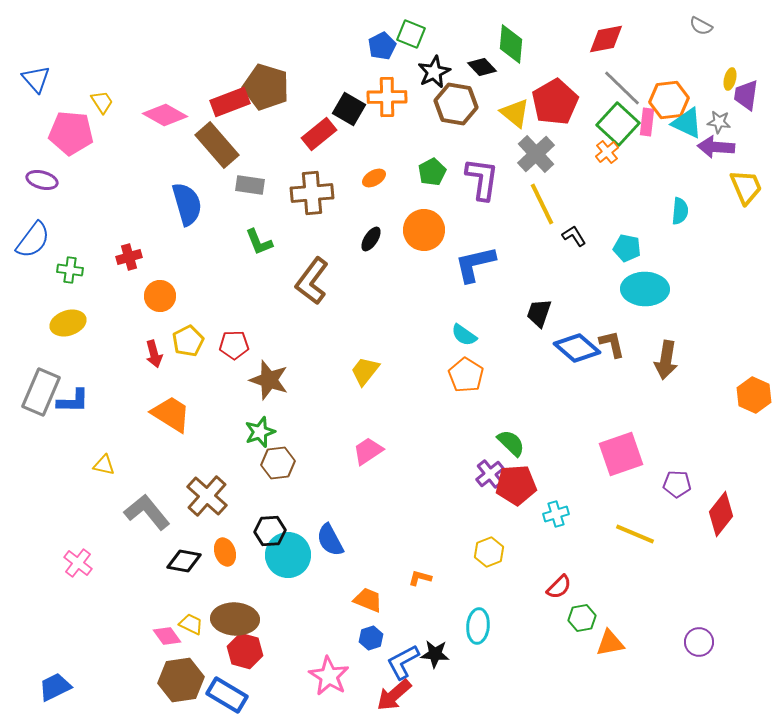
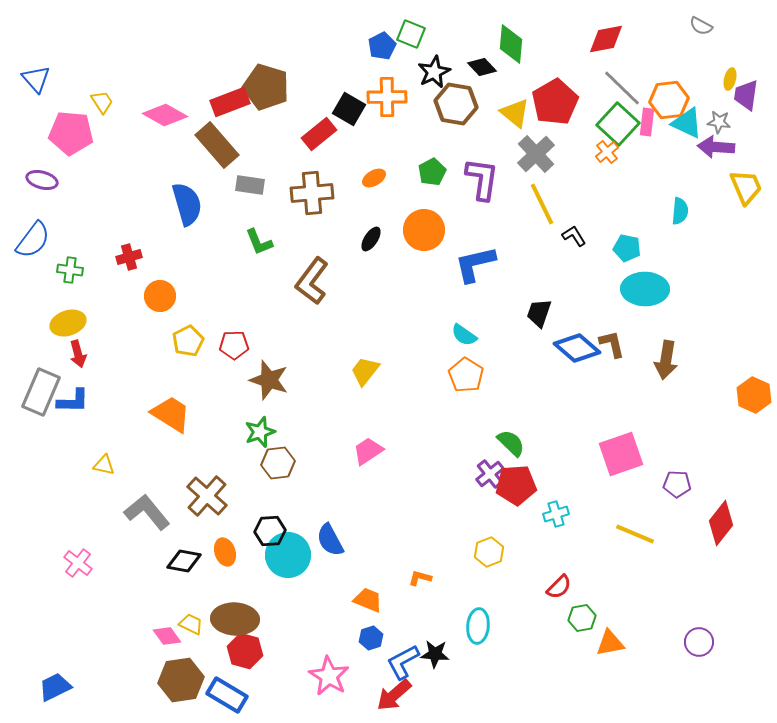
red arrow at (154, 354): moved 76 px left
red diamond at (721, 514): moved 9 px down
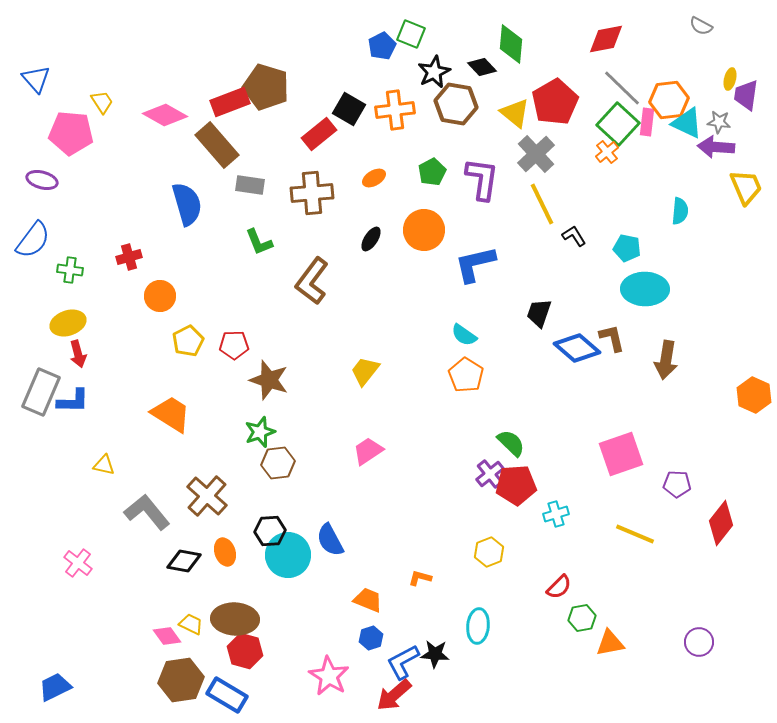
orange cross at (387, 97): moved 8 px right, 13 px down; rotated 6 degrees counterclockwise
brown L-shape at (612, 344): moved 6 px up
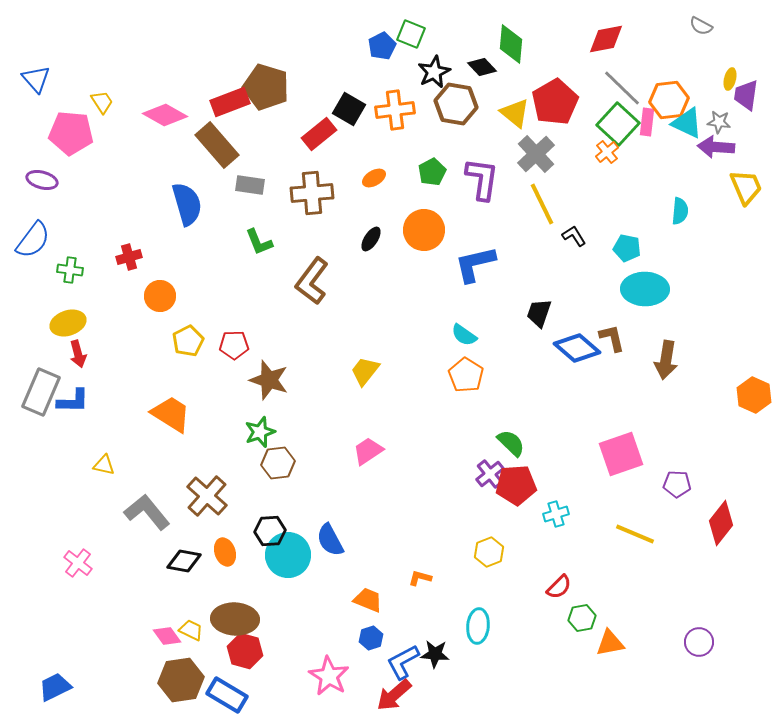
yellow trapezoid at (191, 624): moved 6 px down
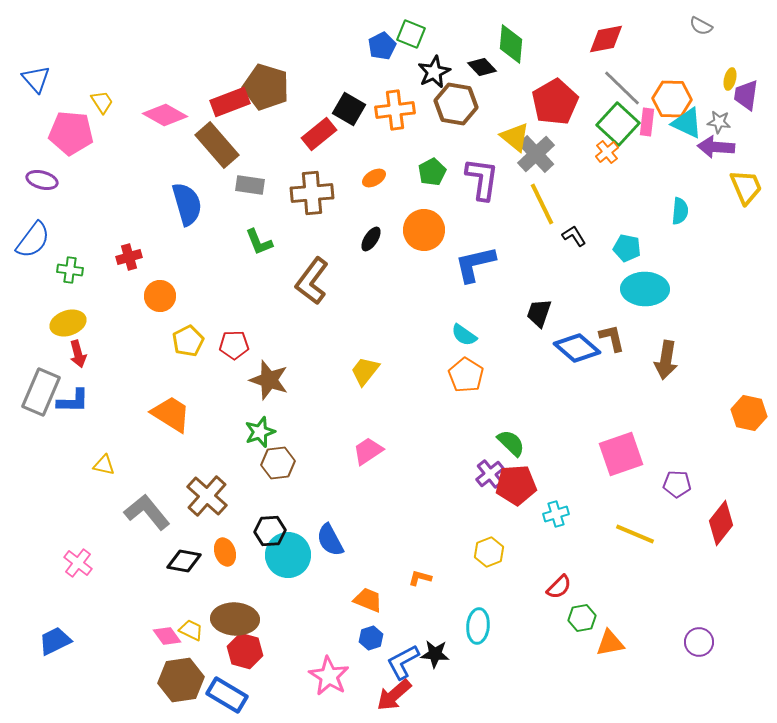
orange hexagon at (669, 100): moved 3 px right, 1 px up; rotated 9 degrees clockwise
yellow triangle at (515, 113): moved 24 px down
orange hexagon at (754, 395): moved 5 px left, 18 px down; rotated 12 degrees counterclockwise
blue trapezoid at (55, 687): moved 46 px up
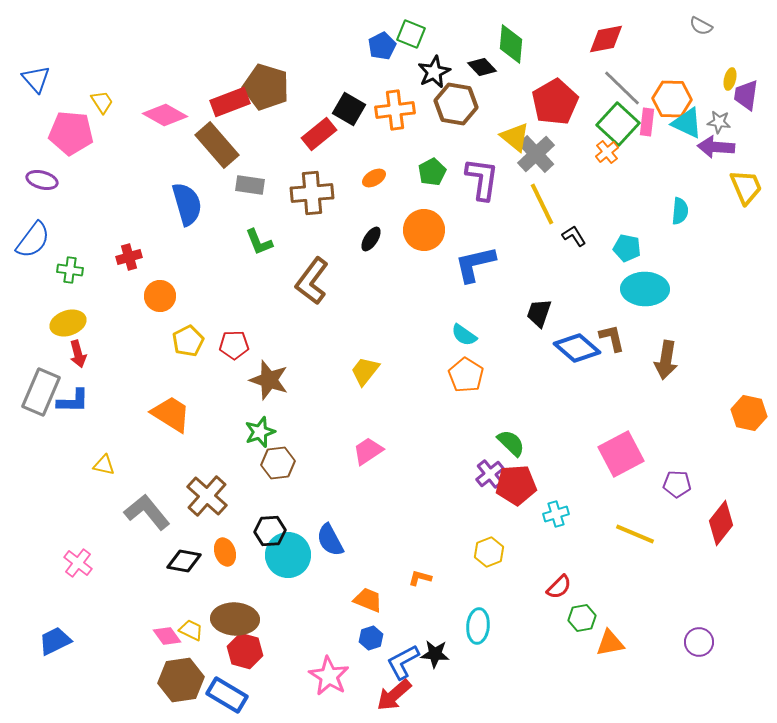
pink square at (621, 454): rotated 9 degrees counterclockwise
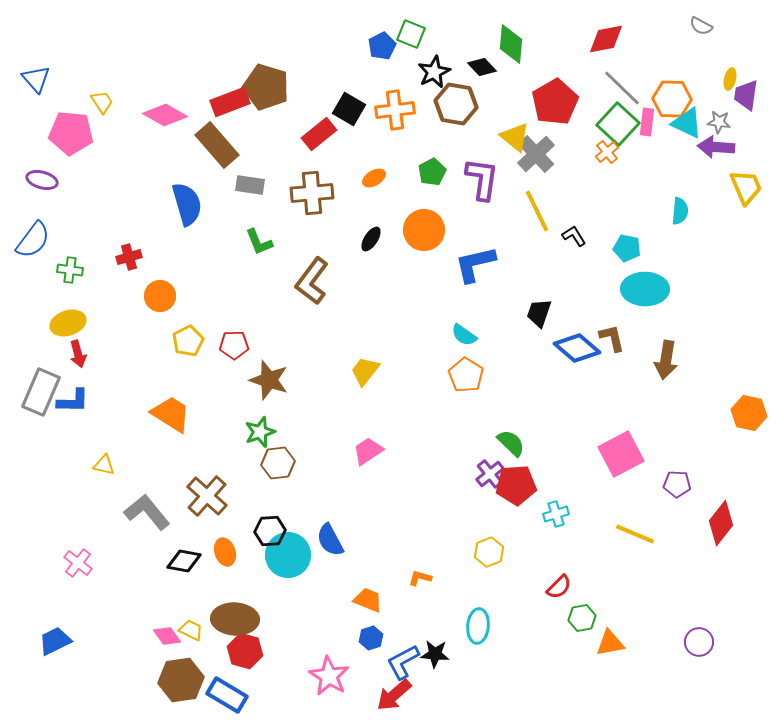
yellow line at (542, 204): moved 5 px left, 7 px down
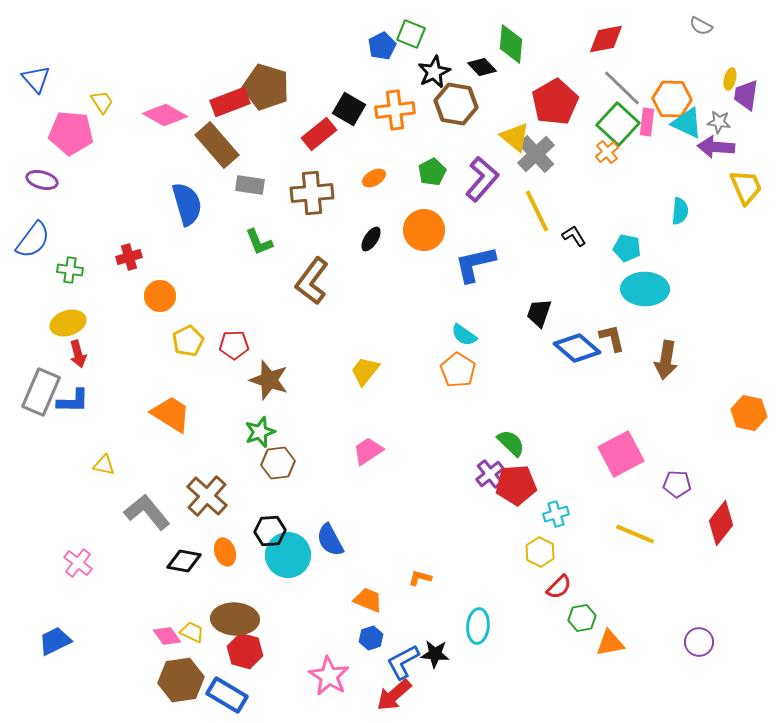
purple L-shape at (482, 179): rotated 33 degrees clockwise
orange pentagon at (466, 375): moved 8 px left, 5 px up
yellow hexagon at (489, 552): moved 51 px right; rotated 12 degrees counterclockwise
yellow trapezoid at (191, 630): moved 1 px right, 2 px down
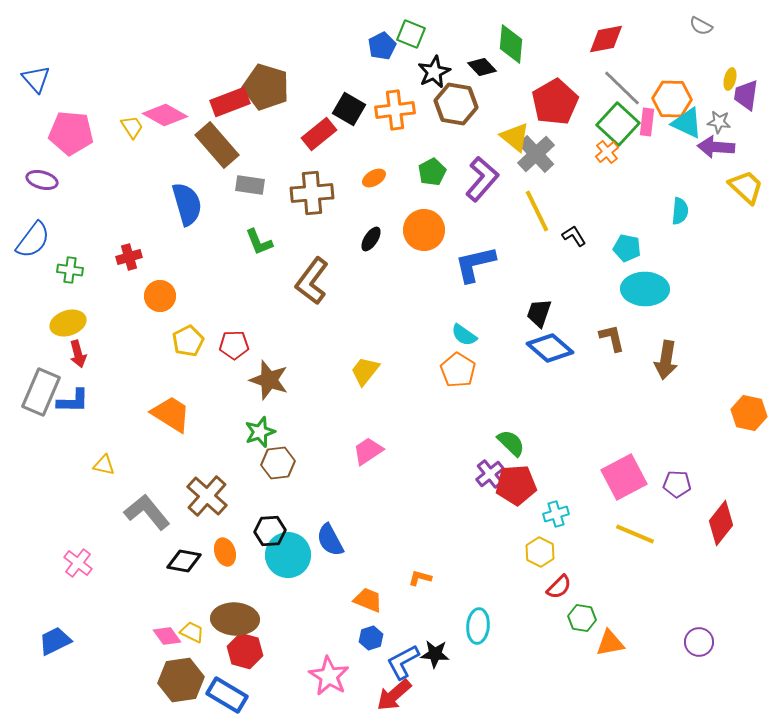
yellow trapezoid at (102, 102): moved 30 px right, 25 px down
yellow trapezoid at (746, 187): rotated 24 degrees counterclockwise
blue diamond at (577, 348): moved 27 px left
pink square at (621, 454): moved 3 px right, 23 px down
green hexagon at (582, 618): rotated 20 degrees clockwise
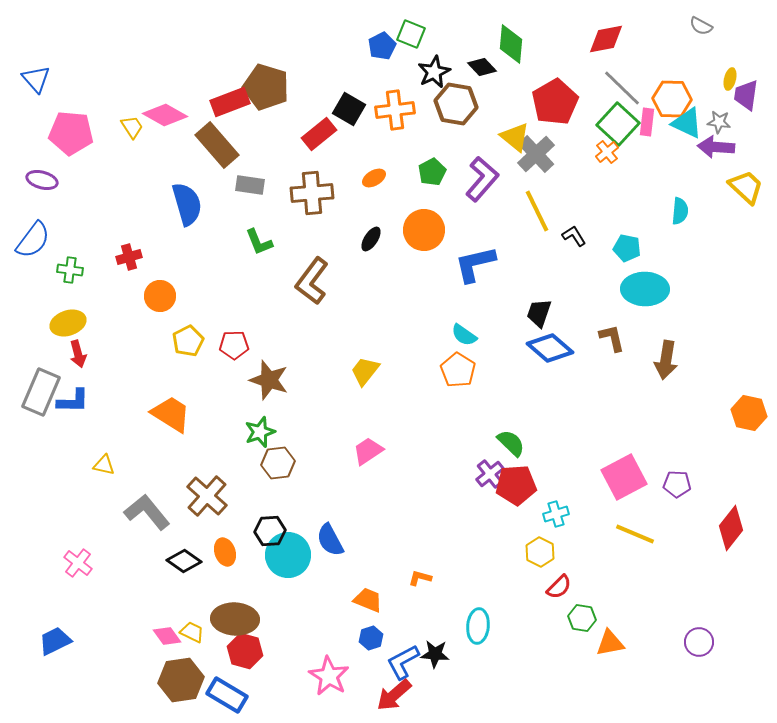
red diamond at (721, 523): moved 10 px right, 5 px down
black diamond at (184, 561): rotated 24 degrees clockwise
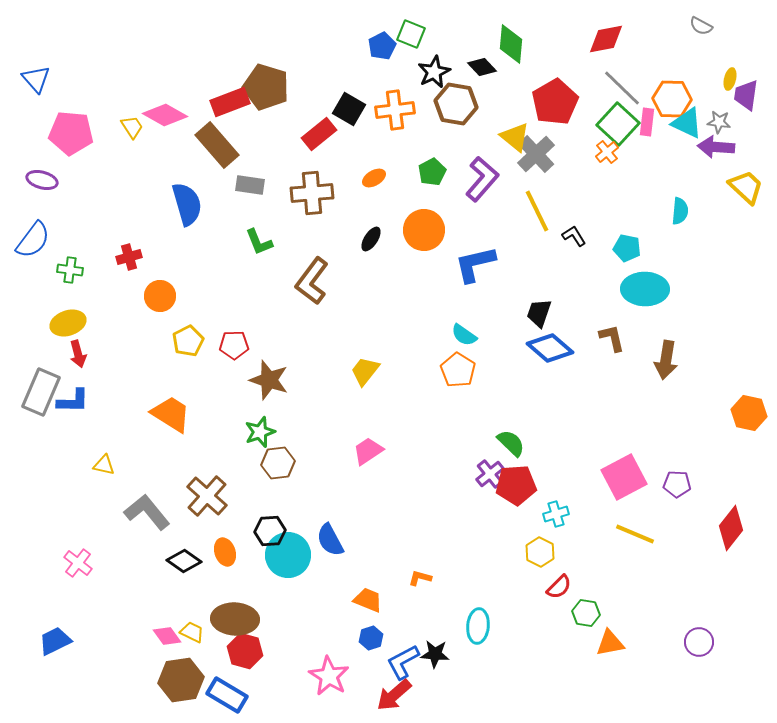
green hexagon at (582, 618): moved 4 px right, 5 px up
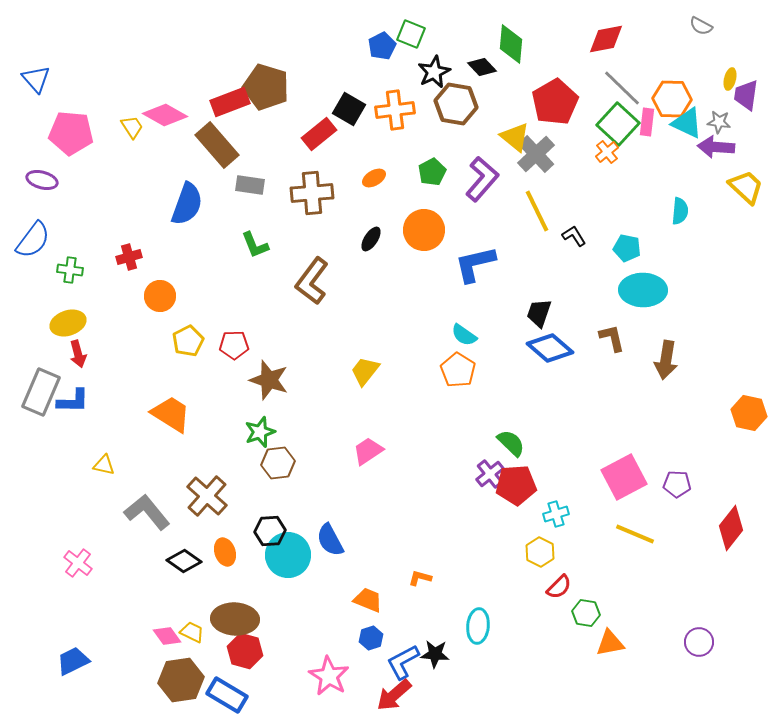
blue semicircle at (187, 204): rotated 36 degrees clockwise
green L-shape at (259, 242): moved 4 px left, 3 px down
cyan ellipse at (645, 289): moved 2 px left, 1 px down
blue trapezoid at (55, 641): moved 18 px right, 20 px down
